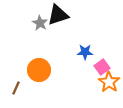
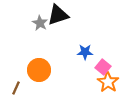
pink square: moved 1 px right; rotated 14 degrees counterclockwise
orange star: moved 1 px left
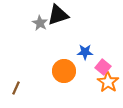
orange circle: moved 25 px right, 1 px down
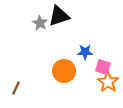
black triangle: moved 1 px right, 1 px down
pink square: rotated 21 degrees counterclockwise
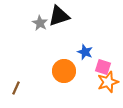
blue star: rotated 21 degrees clockwise
orange star: rotated 20 degrees clockwise
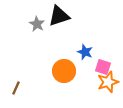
gray star: moved 3 px left, 1 px down
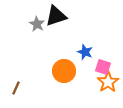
black triangle: moved 3 px left
orange star: rotated 15 degrees counterclockwise
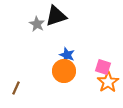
blue star: moved 18 px left, 3 px down
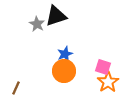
blue star: moved 2 px left, 1 px up; rotated 28 degrees clockwise
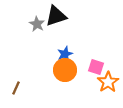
pink square: moved 7 px left
orange circle: moved 1 px right, 1 px up
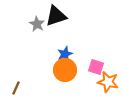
orange star: rotated 25 degrees counterclockwise
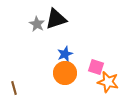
black triangle: moved 3 px down
orange circle: moved 3 px down
brown line: moved 2 px left; rotated 40 degrees counterclockwise
